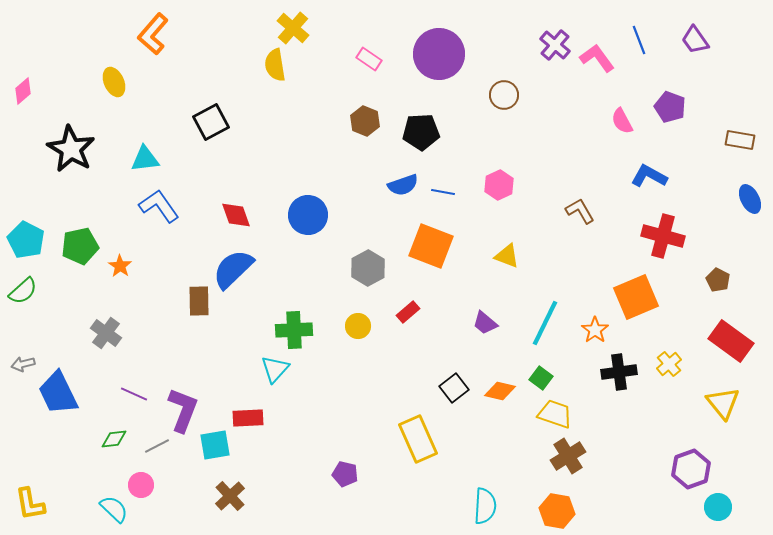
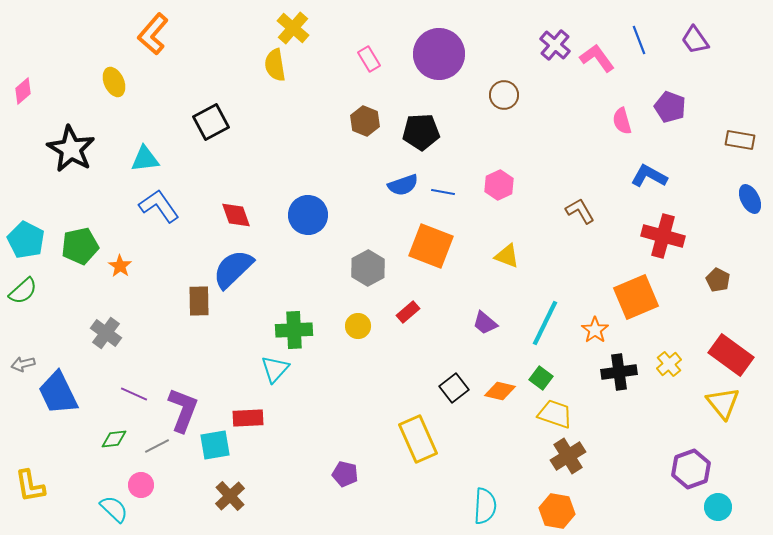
pink rectangle at (369, 59): rotated 25 degrees clockwise
pink semicircle at (622, 121): rotated 12 degrees clockwise
red rectangle at (731, 341): moved 14 px down
yellow L-shape at (30, 504): moved 18 px up
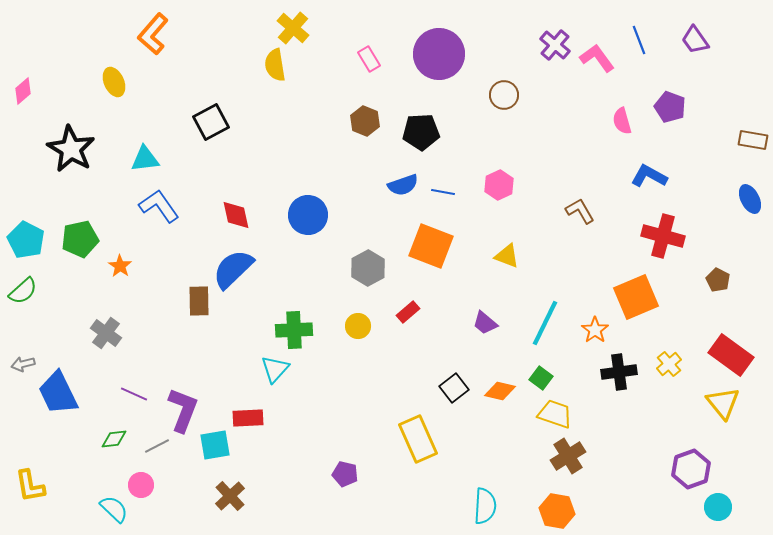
brown rectangle at (740, 140): moved 13 px right
red diamond at (236, 215): rotated 8 degrees clockwise
green pentagon at (80, 246): moved 7 px up
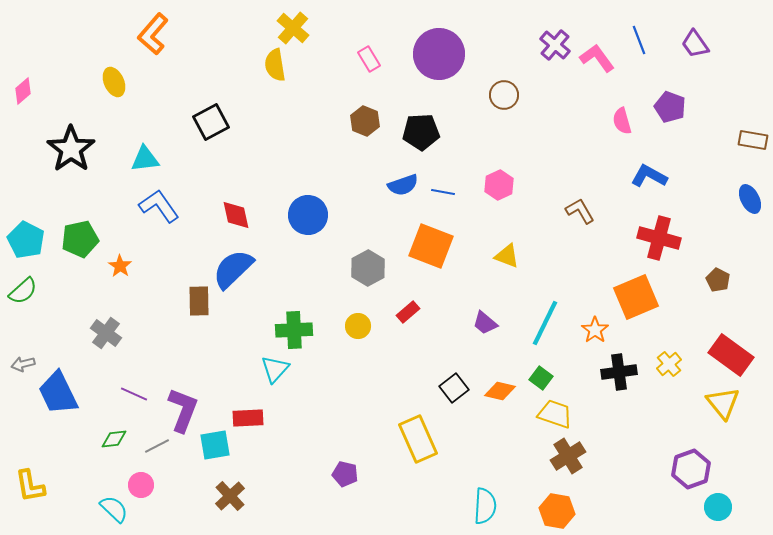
purple trapezoid at (695, 40): moved 4 px down
black star at (71, 149): rotated 6 degrees clockwise
red cross at (663, 236): moved 4 px left, 2 px down
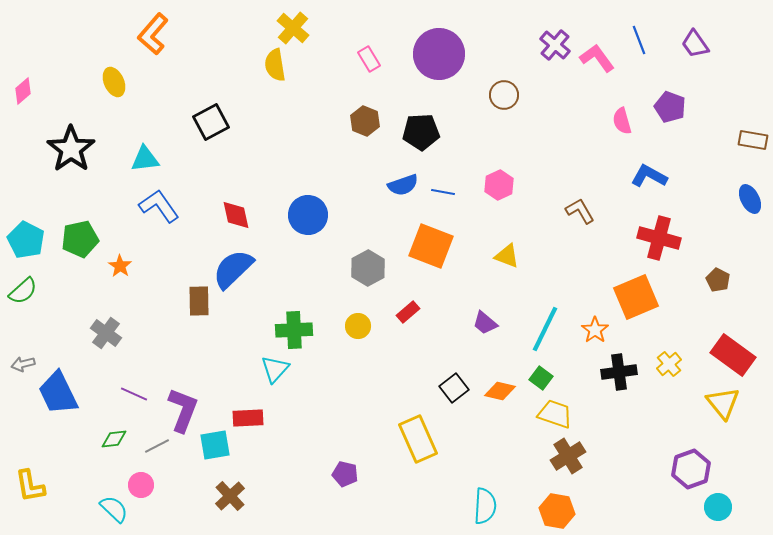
cyan line at (545, 323): moved 6 px down
red rectangle at (731, 355): moved 2 px right
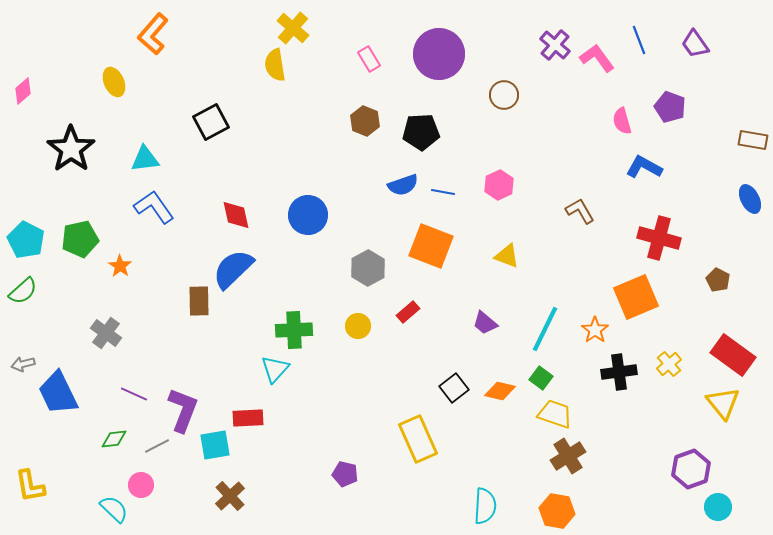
blue L-shape at (649, 176): moved 5 px left, 9 px up
blue L-shape at (159, 206): moved 5 px left, 1 px down
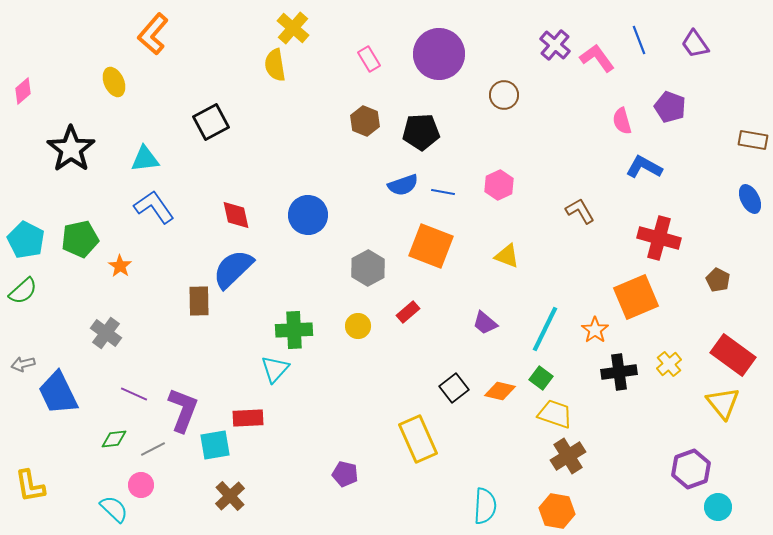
gray line at (157, 446): moved 4 px left, 3 px down
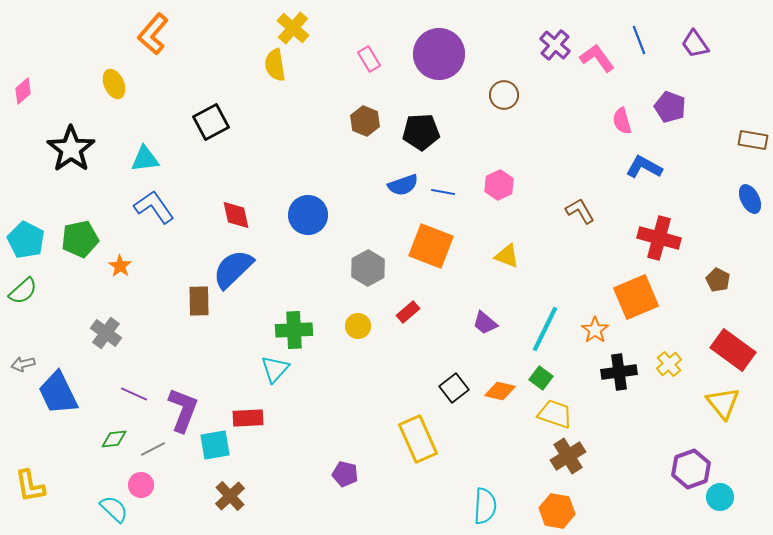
yellow ellipse at (114, 82): moved 2 px down
red rectangle at (733, 355): moved 5 px up
cyan circle at (718, 507): moved 2 px right, 10 px up
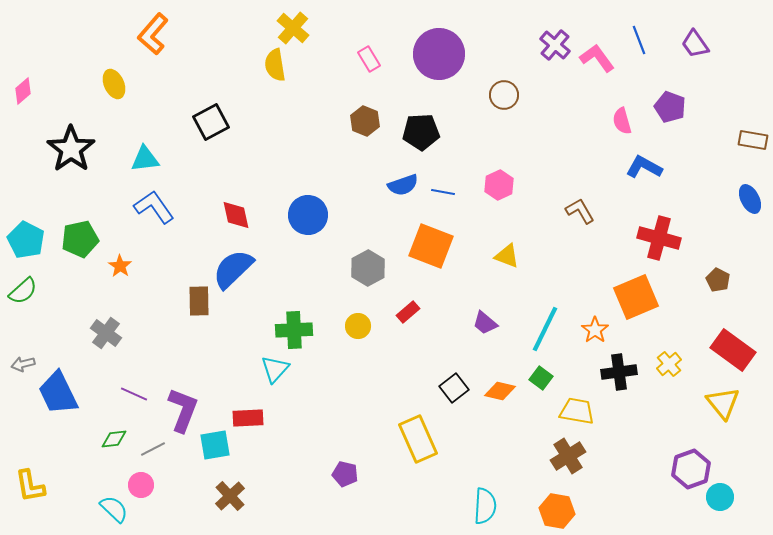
yellow trapezoid at (555, 414): moved 22 px right, 3 px up; rotated 9 degrees counterclockwise
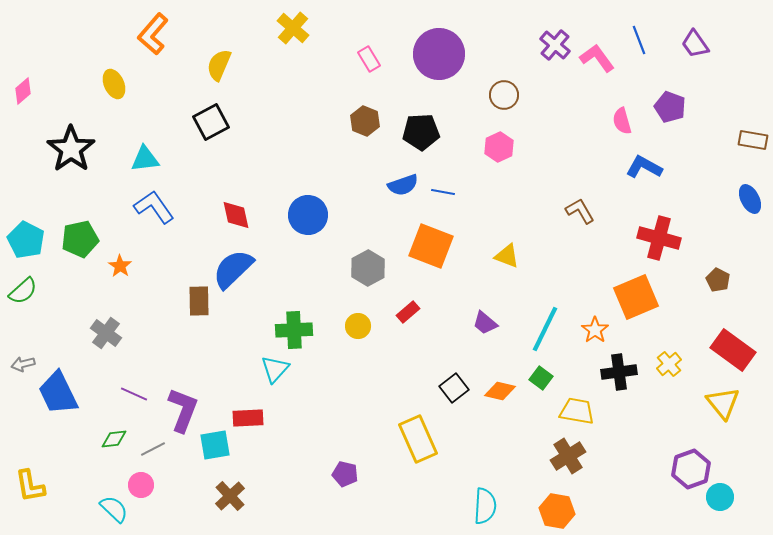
yellow semicircle at (275, 65): moved 56 px left; rotated 32 degrees clockwise
pink hexagon at (499, 185): moved 38 px up
